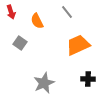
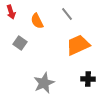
gray line: moved 2 px down
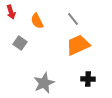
gray line: moved 6 px right, 5 px down
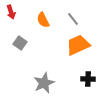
orange semicircle: moved 6 px right, 1 px up
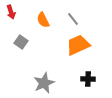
gray square: moved 1 px right, 1 px up
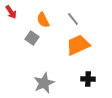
red arrow: rotated 16 degrees counterclockwise
gray square: moved 11 px right, 4 px up
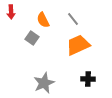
red arrow: rotated 32 degrees clockwise
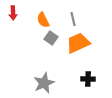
red arrow: moved 2 px right, 1 px down
gray line: rotated 24 degrees clockwise
gray square: moved 19 px right
orange trapezoid: moved 2 px up
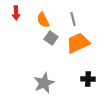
red arrow: moved 3 px right
